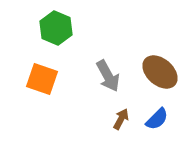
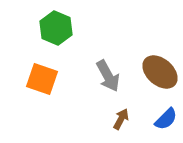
blue semicircle: moved 9 px right
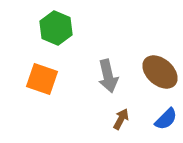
gray arrow: rotated 16 degrees clockwise
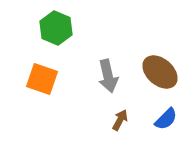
brown arrow: moved 1 px left, 1 px down
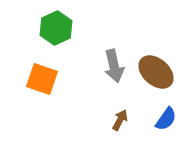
green hexagon: rotated 12 degrees clockwise
brown ellipse: moved 4 px left
gray arrow: moved 6 px right, 10 px up
blue semicircle: rotated 10 degrees counterclockwise
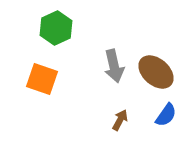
blue semicircle: moved 4 px up
